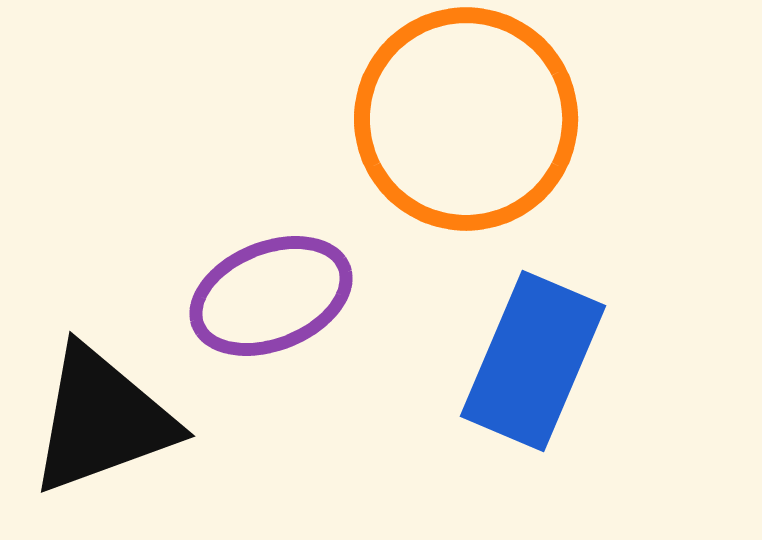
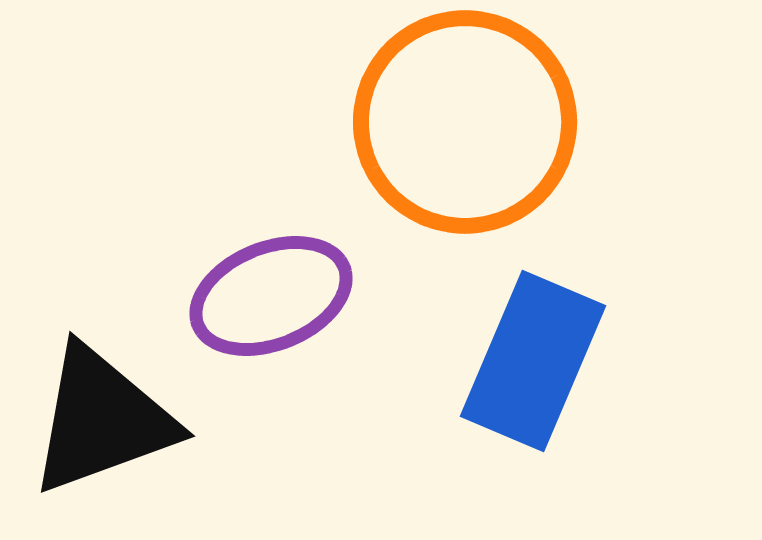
orange circle: moved 1 px left, 3 px down
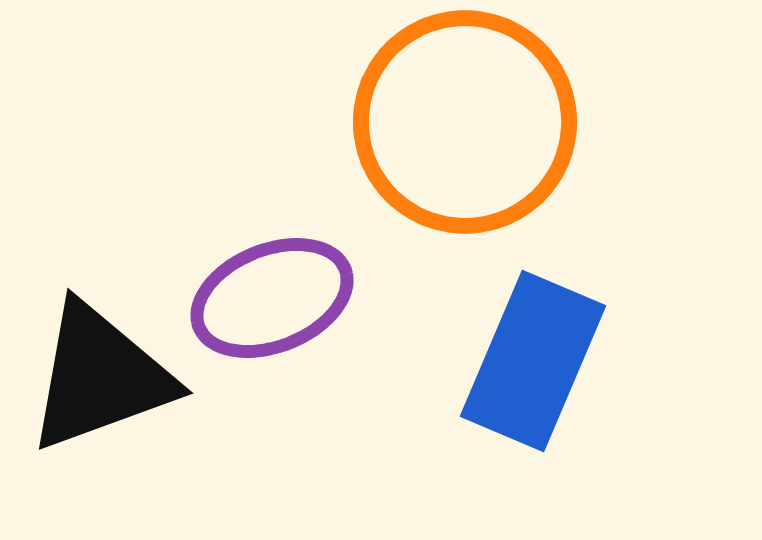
purple ellipse: moved 1 px right, 2 px down
black triangle: moved 2 px left, 43 px up
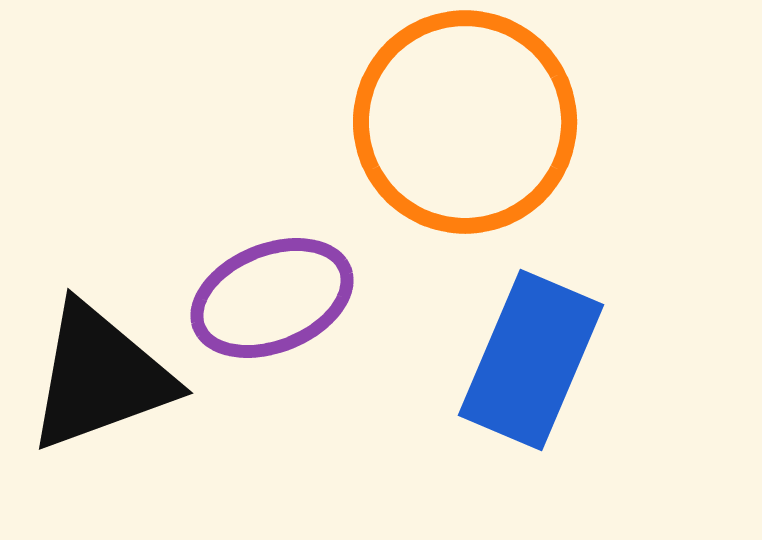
blue rectangle: moved 2 px left, 1 px up
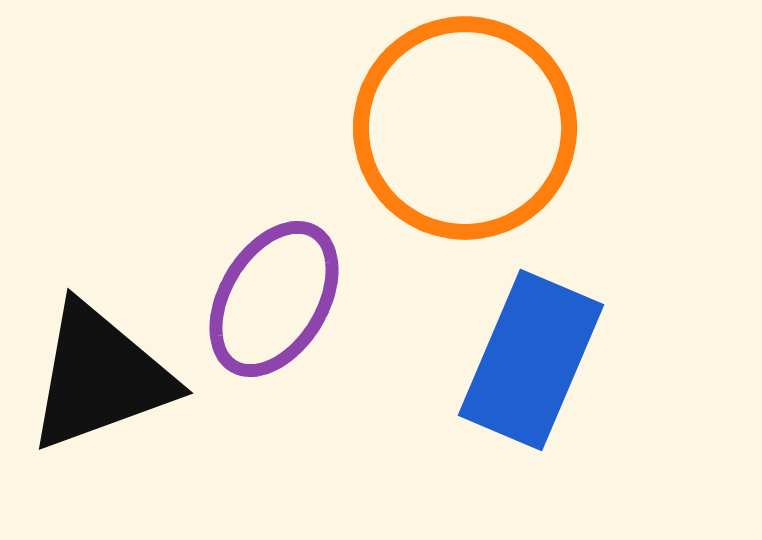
orange circle: moved 6 px down
purple ellipse: moved 2 px right, 1 px down; rotated 37 degrees counterclockwise
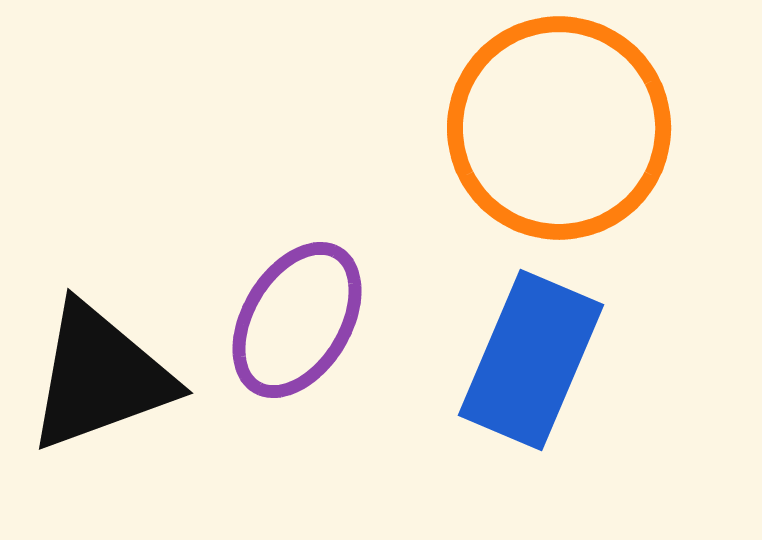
orange circle: moved 94 px right
purple ellipse: moved 23 px right, 21 px down
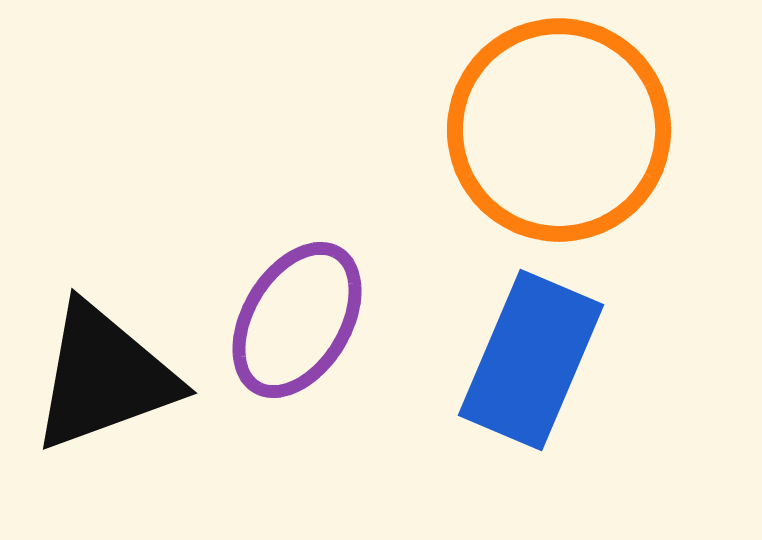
orange circle: moved 2 px down
black triangle: moved 4 px right
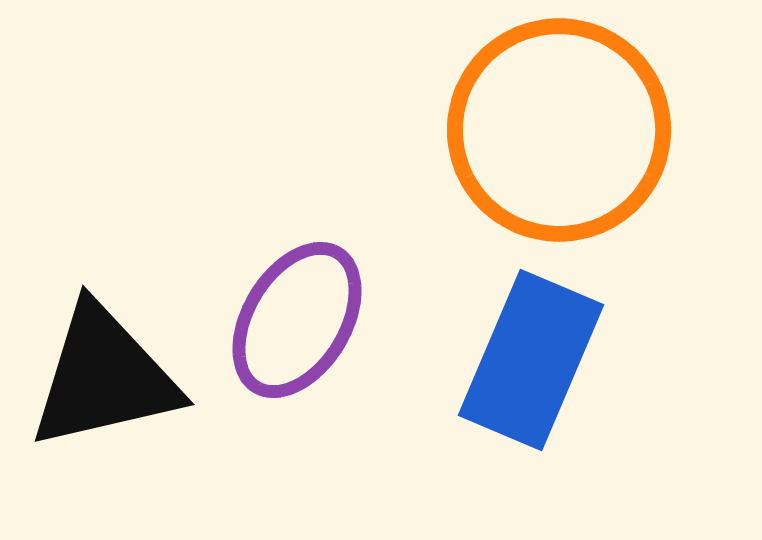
black triangle: rotated 7 degrees clockwise
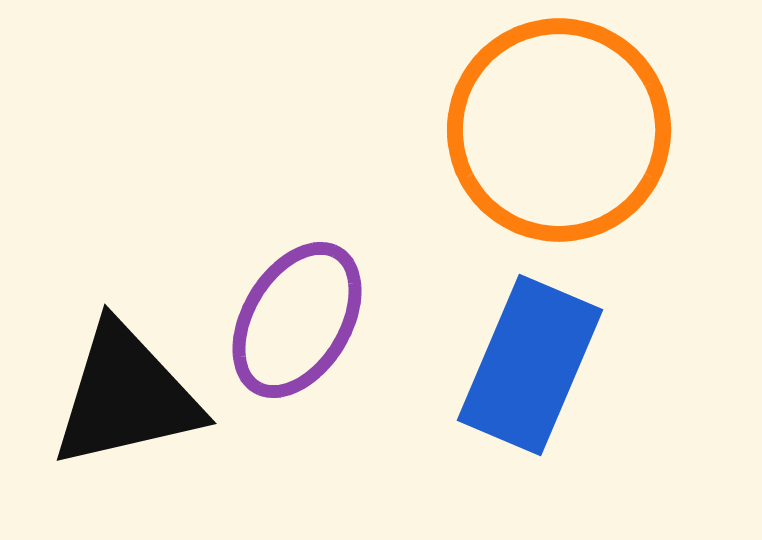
blue rectangle: moved 1 px left, 5 px down
black triangle: moved 22 px right, 19 px down
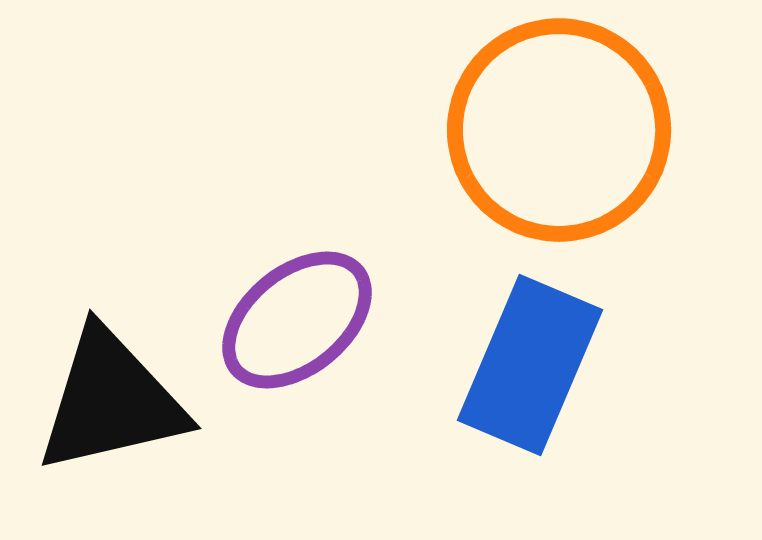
purple ellipse: rotated 20 degrees clockwise
black triangle: moved 15 px left, 5 px down
